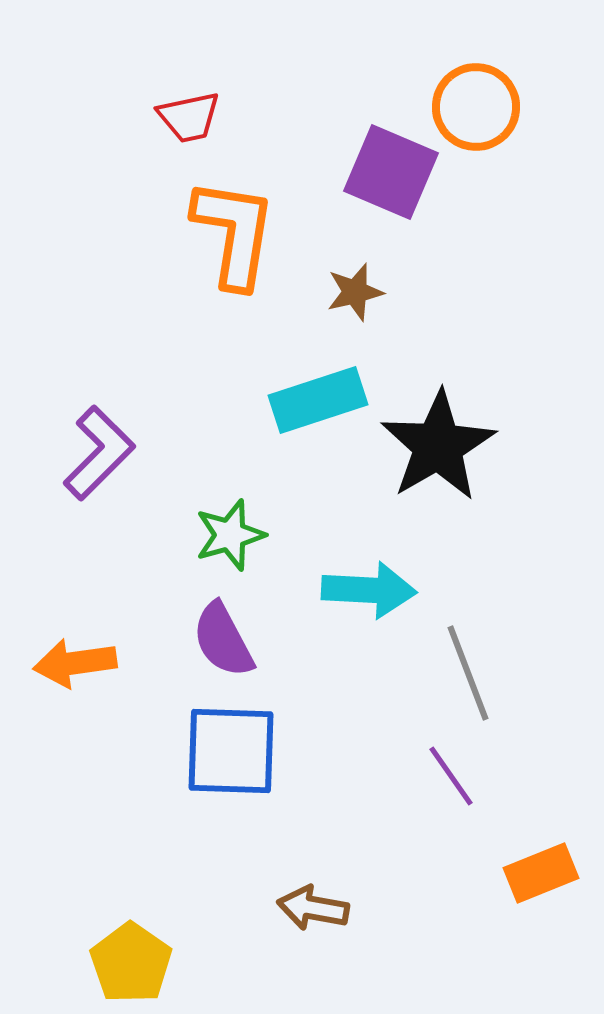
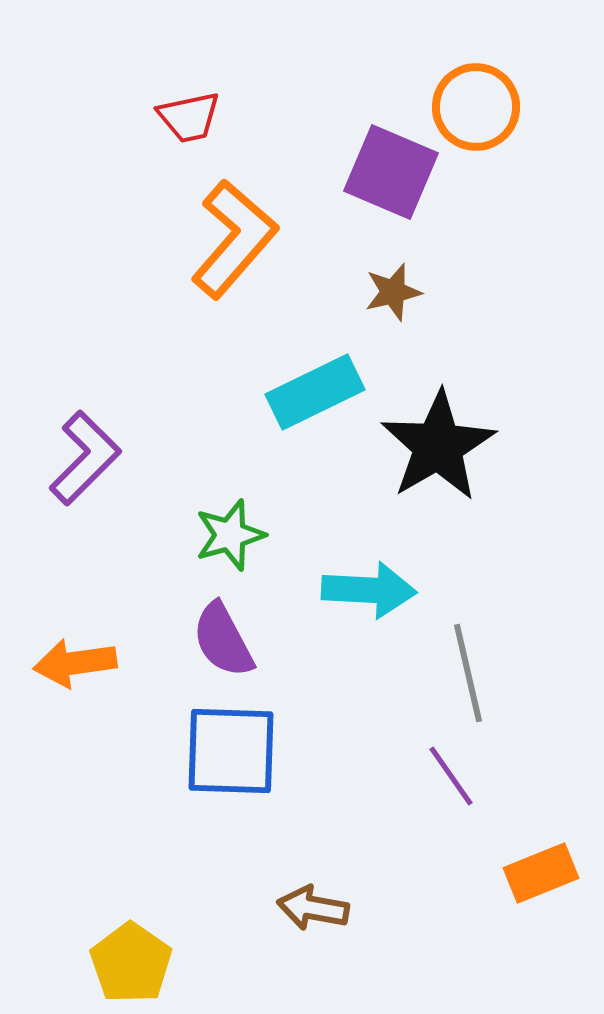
orange L-shape: moved 6 px down; rotated 32 degrees clockwise
brown star: moved 38 px right
cyan rectangle: moved 3 px left, 8 px up; rotated 8 degrees counterclockwise
purple L-shape: moved 14 px left, 5 px down
gray line: rotated 8 degrees clockwise
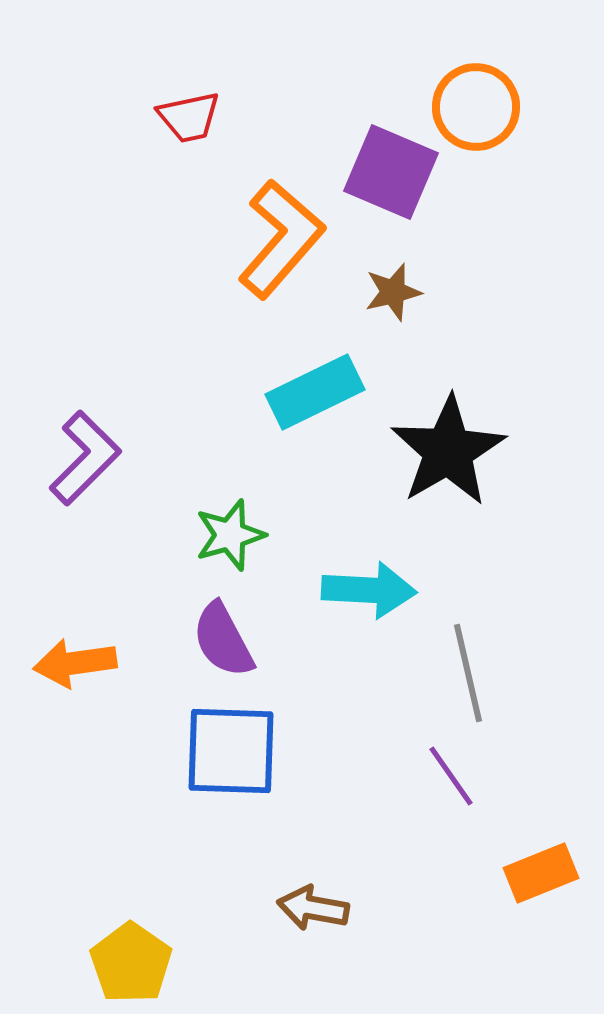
orange L-shape: moved 47 px right
black star: moved 10 px right, 5 px down
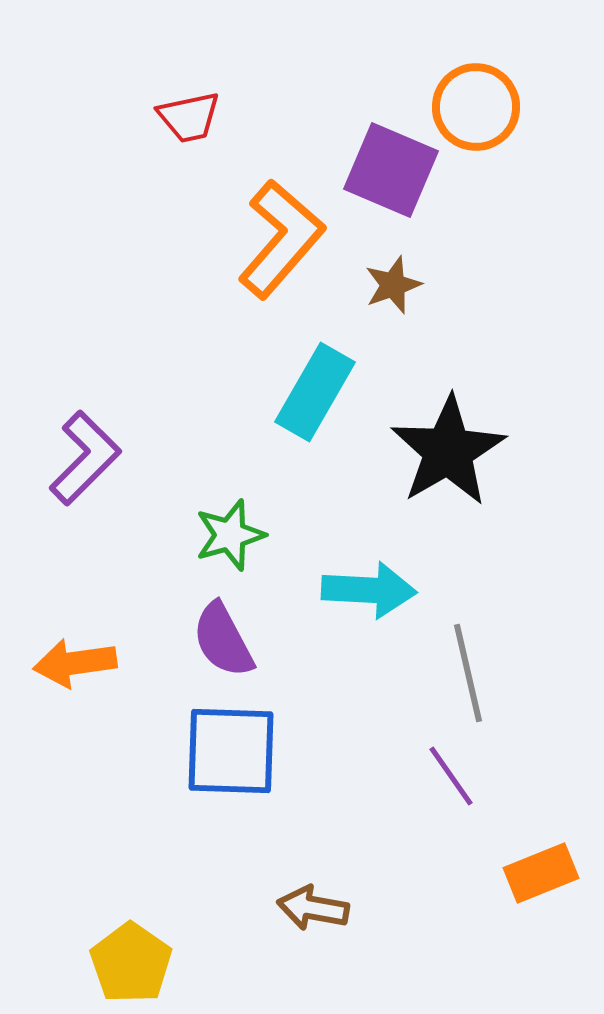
purple square: moved 2 px up
brown star: moved 7 px up; rotated 6 degrees counterclockwise
cyan rectangle: rotated 34 degrees counterclockwise
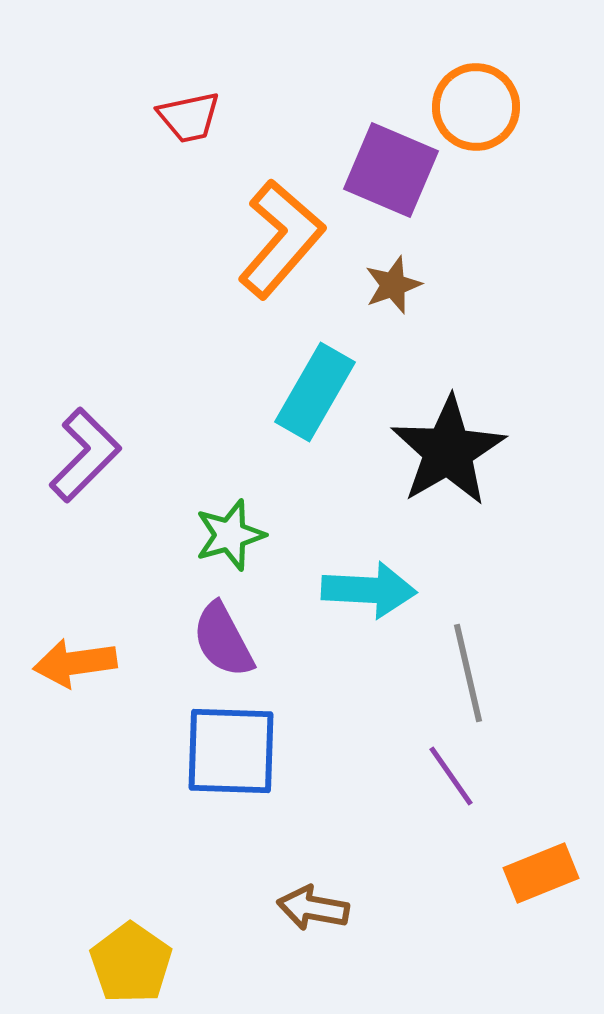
purple L-shape: moved 3 px up
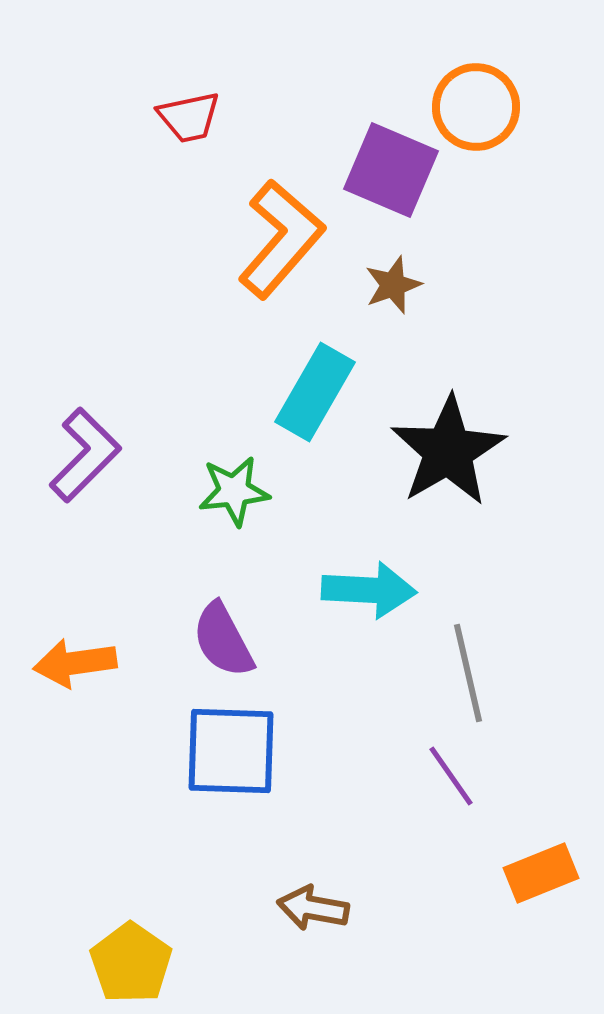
green star: moved 4 px right, 44 px up; rotated 10 degrees clockwise
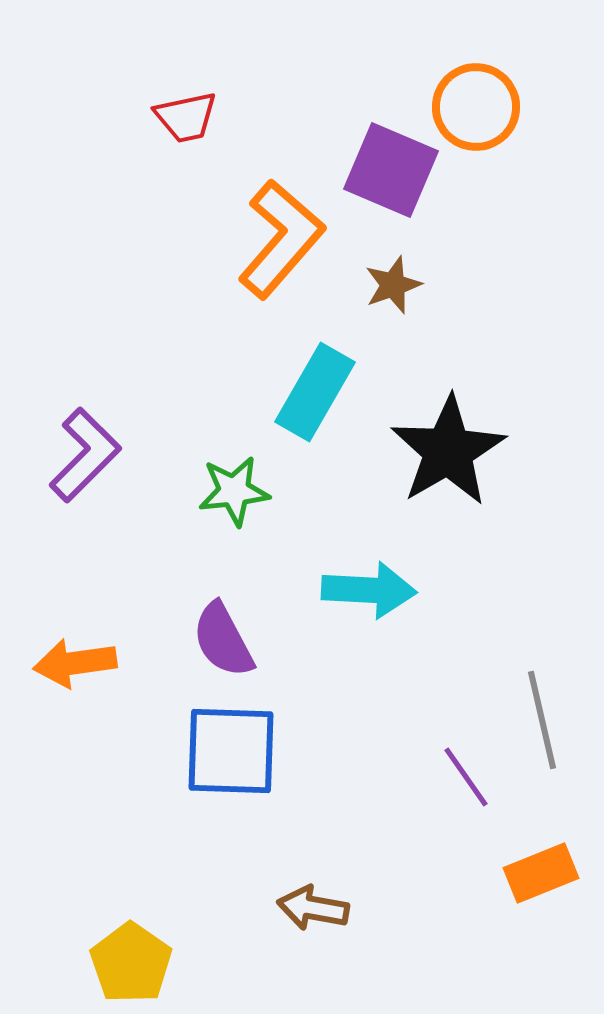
red trapezoid: moved 3 px left
gray line: moved 74 px right, 47 px down
purple line: moved 15 px right, 1 px down
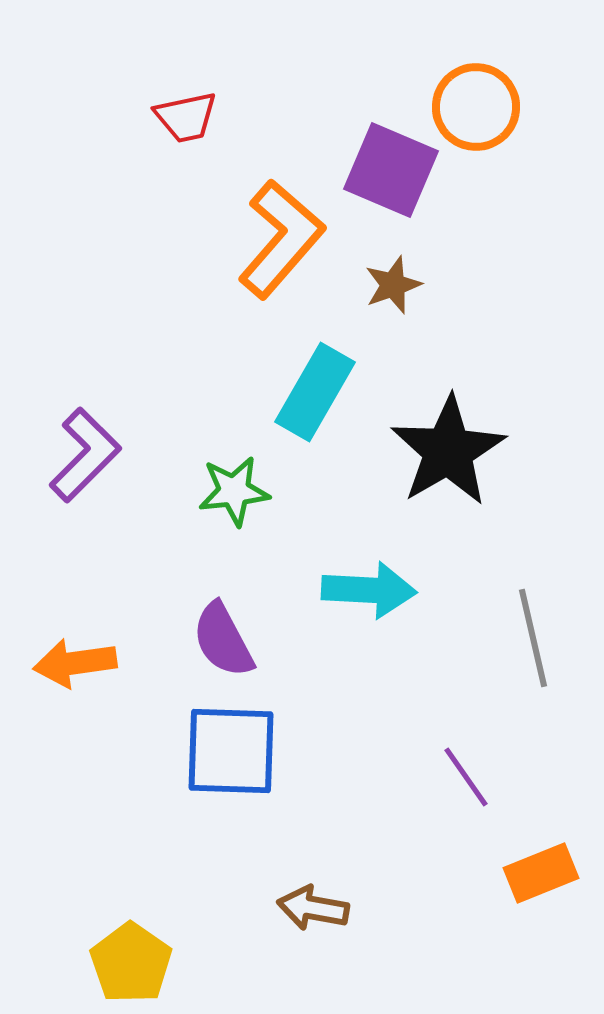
gray line: moved 9 px left, 82 px up
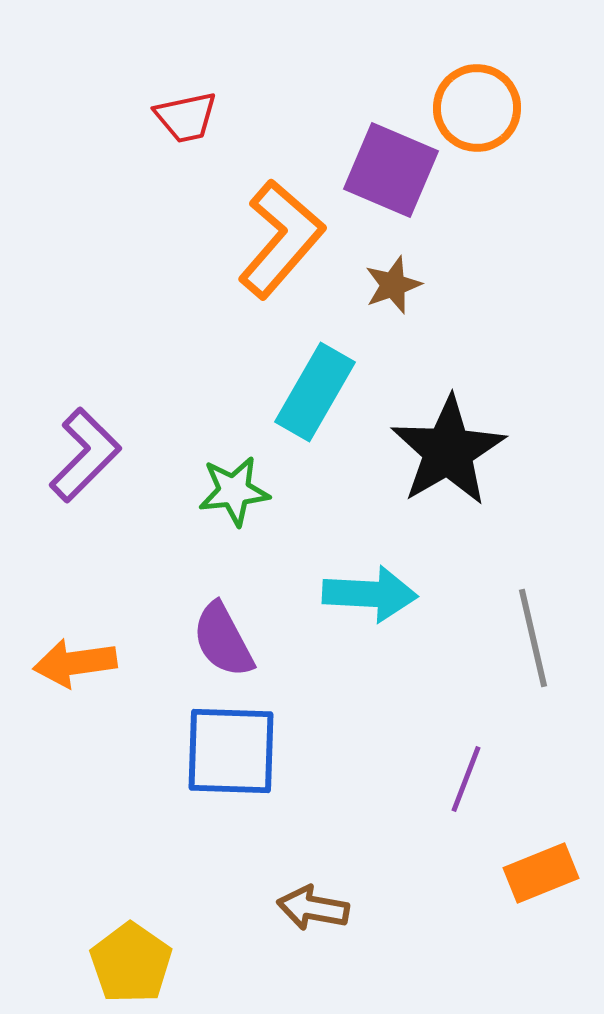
orange circle: moved 1 px right, 1 px down
cyan arrow: moved 1 px right, 4 px down
purple line: moved 2 px down; rotated 56 degrees clockwise
